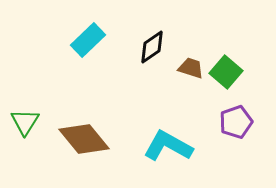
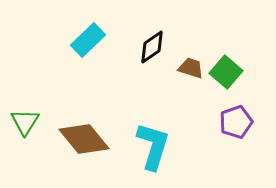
cyan L-shape: moved 15 px left; rotated 78 degrees clockwise
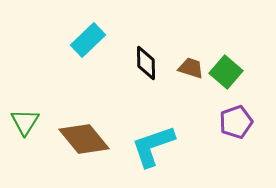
black diamond: moved 6 px left, 16 px down; rotated 56 degrees counterclockwise
cyan L-shape: rotated 126 degrees counterclockwise
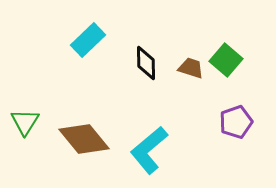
green square: moved 12 px up
cyan L-shape: moved 4 px left, 4 px down; rotated 21 degrees counterclockwise
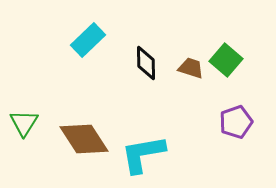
green triangle: moved 1 px left, 1 px down
brown diamond: rotated 6 degrees clockwise
cyan L-shape: moved 6 px left, 4 px down; rotated 30 degrees clockwise
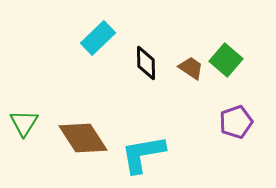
cyan rectangle: moved 10 px right, 2 px up
brown trapezoid: rotated 16 degrees clockwise
brown diamond: moved 1 px left, 1 px up
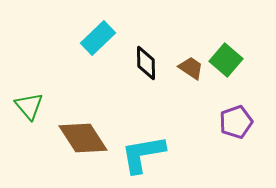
green triangle: moved 5 px right, 17 px up; rotated 12 degrees counterclockwise
